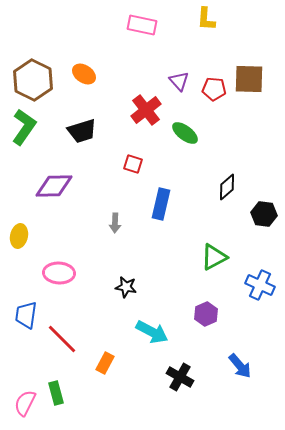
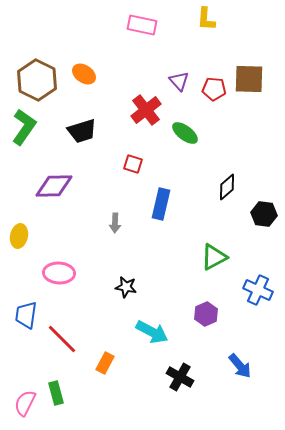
brown hexagon: moved 4 px right
blue cross: moved 2 px left, 5 px down
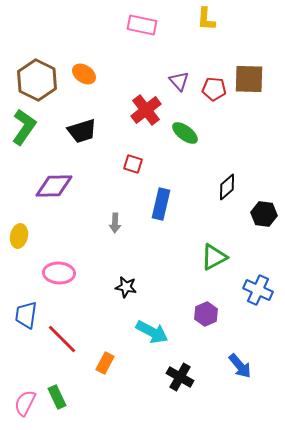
green rectangle: moved 1 px right, 4 px down; rotated 10 degrees counterclockwise
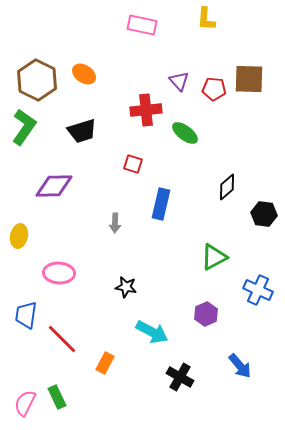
red cross: rotated 32 degrees clockwise
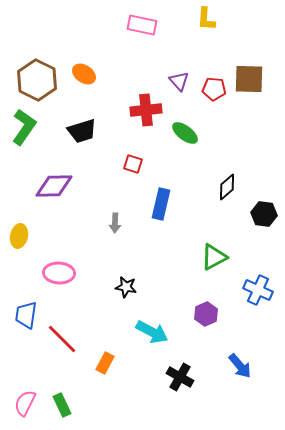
green rectangle: moved 5 px right, 8 px down
